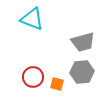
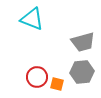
red circle: moved 4 px right
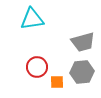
cyan triangle: rotated 30 degrees counterclockwise
red circle: moved 10 px up
orange square: moved 2 px up; rotated 16 degrees counterclockwise
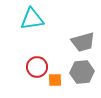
orange square: moved 2 px left, 2 px up
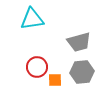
gray trapezoid: moved 4 px left
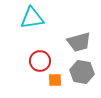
cyan triangle: moved 1 px up
red circle: moved 3 px right, 6 px up
gray hexagon: rotated 15 degrees clockwise
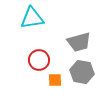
red circle: moved 1 px left, 1 px up
